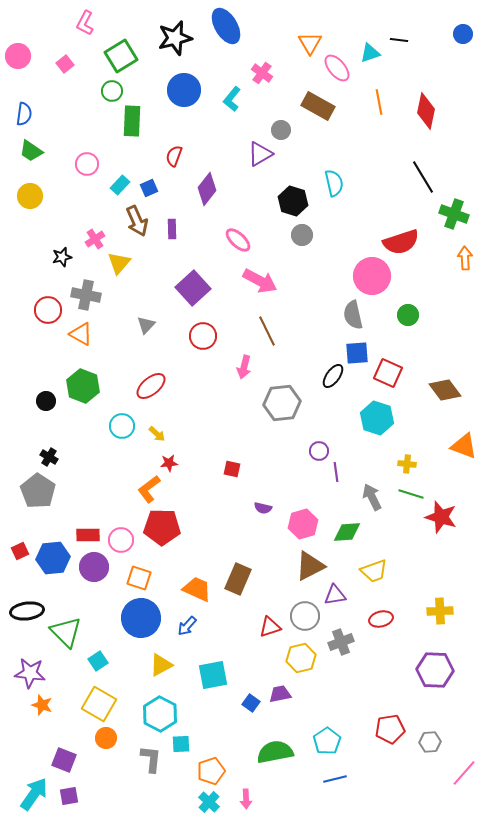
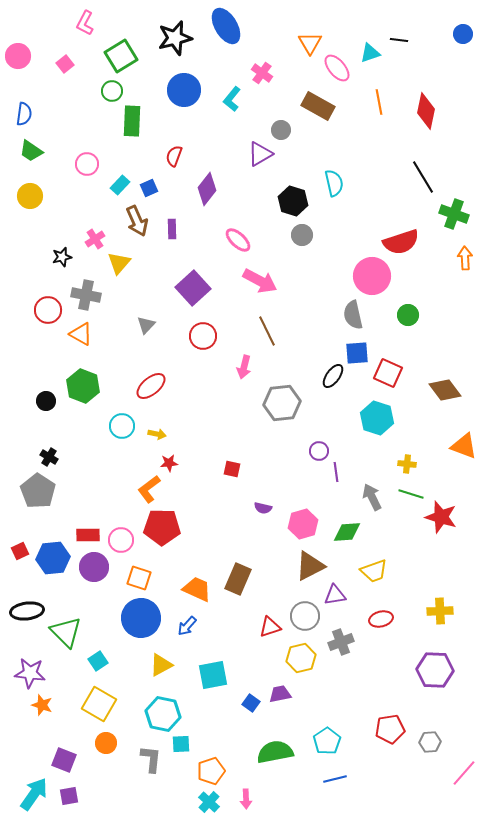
yellow arrow at (157, 434): rotated 30 degrees counterclockwise
cyan hexagon at (160, 714): moved 3 px right; rotated 16 degrees counterclockwise
orange circle at (106, 738): moved 5 px down
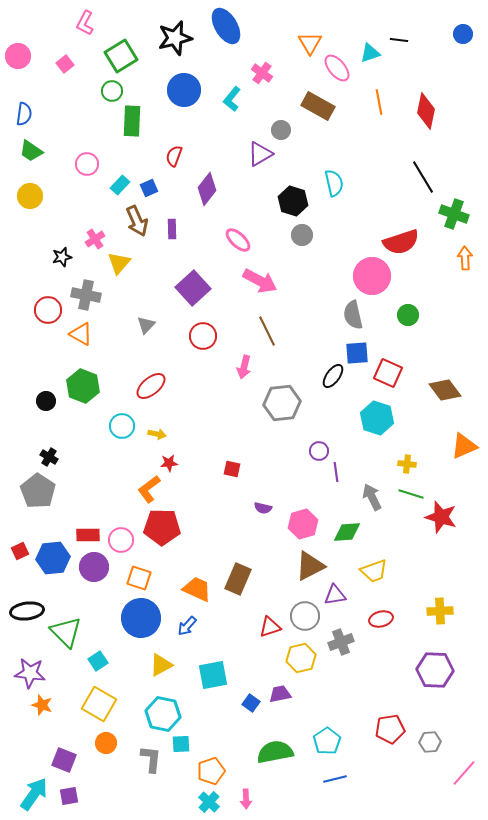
orange triangle at (464, 446): rotated 44 degrees counterclockwise
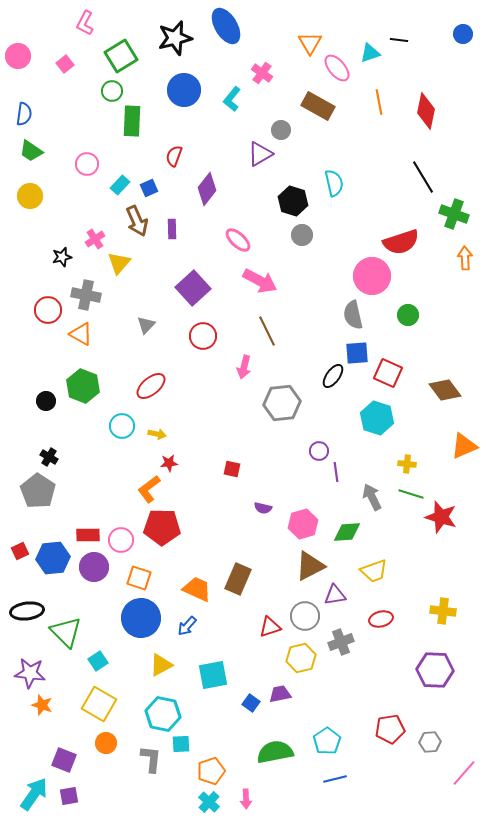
yellow cross at (440, 611): moved 3 px right; rotated 10 degrees clockwise
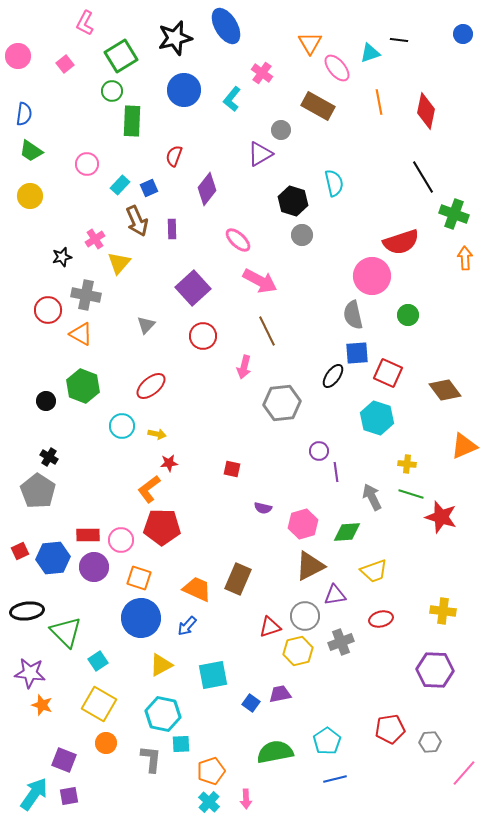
yellow hexagon at (301, 658): moved 3 px left, 7 px up
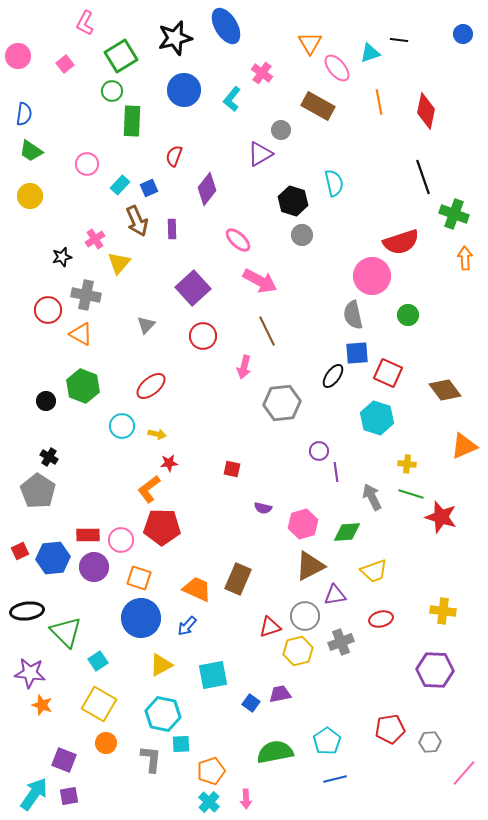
black line at (423, 177): rotated 12 degrees clockwise
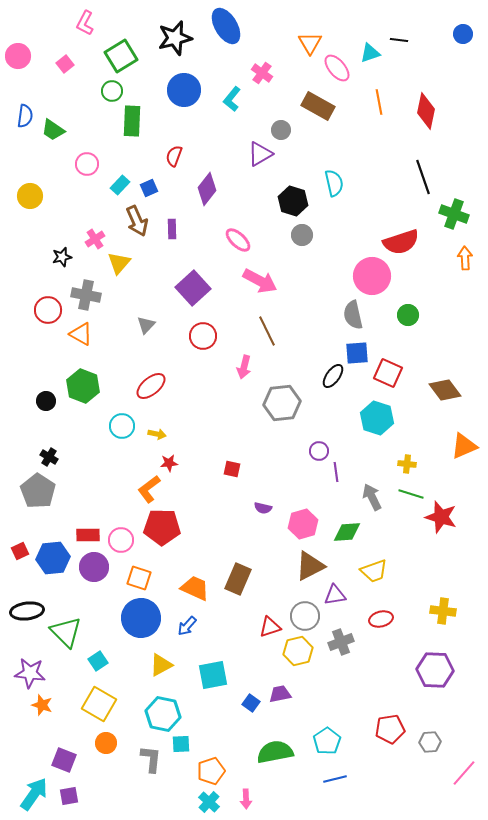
blue semicircle at (24, 114): moved 1 px right, 2 px down
green trapezoid at (31, 151): moved 22 px right, 21 px up
orange trapezoid at (197, 589): moved 2 px left, 1 px up
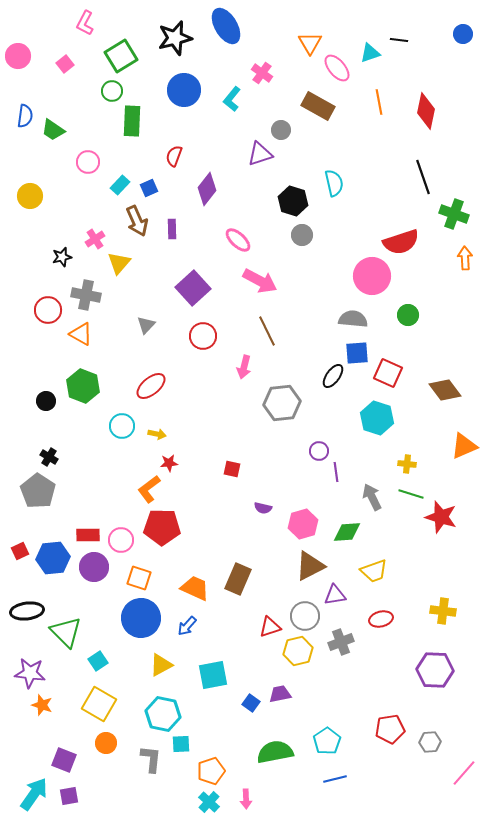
purple triangle at (260, 154): rotated 12 degrees clockwise
pink circle at (87, 164): moved 1 px right, 2 px up
gray semicircle at (353, 315): moved 4 px down; rotated 108 degrees clockwise
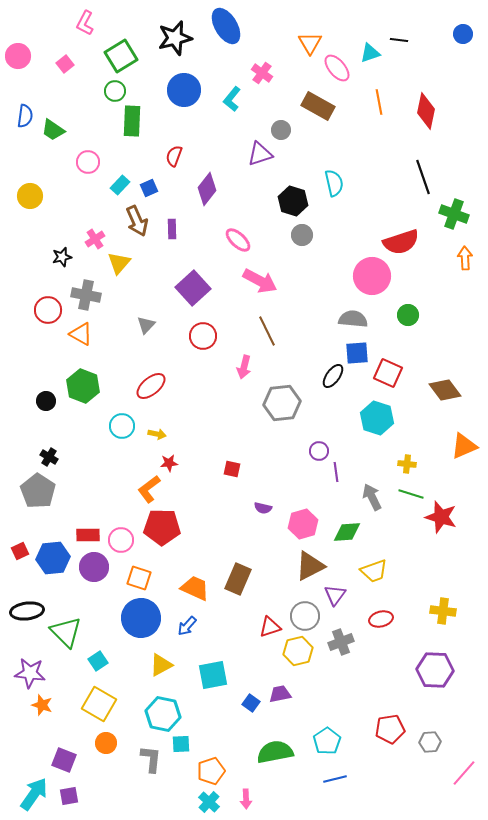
green circle at (112, 91): moved 3 px right
purple triangle at (335, 595): rotated 45 degrees counterclockwise
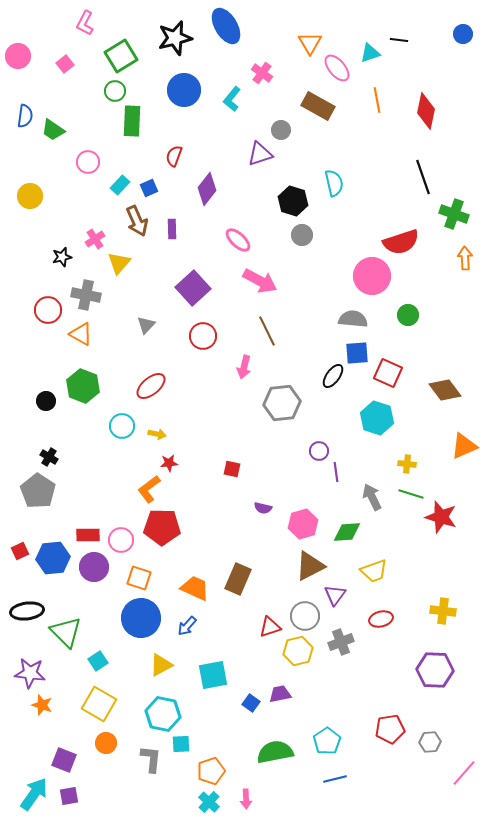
orange line at (379, 102): moved 2 px left, 2 px up
